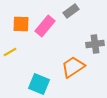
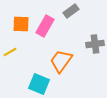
pink rectangle: rotated 10 degrees counterclockwise
orange trapezoid: moved 12 px left, 6 px up; rotated 20 degrees counterclockwise
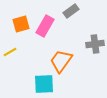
orange square: rotated 18 degrees counterclockwise
cyan square: moved 5 px right; rotated 25 degrees counterclockwise
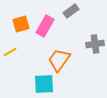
orange trapezoid: moved 2 px left, 1 px up
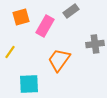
orange square: moved 7 px up
yellow line: rotated 24 degrees counterclockwise
cyan square: moved 15 px left
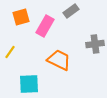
orange trapezoid: rotated 80 degrees clockwise
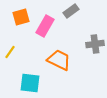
cyan square: moved 1 px right, 1 px up; rotated 10 degrees clockwise
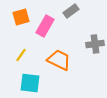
yellow line: moved 11 px right, 3 px down
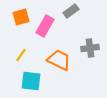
gray cross: moved 5 px left, 4 px down
cyan square: moved 1 px right, 2 px up
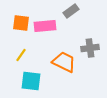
orange square: moved 6 px down; rotated 24 degrees clockwise
pink rectangle: rotated 55 degrees clockwise
orange trapezoid: moved 5 px right, 2 px down
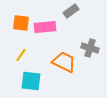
pink rectangle: moved 1 px down
gray cross: rotated 24 degrees clockwise
